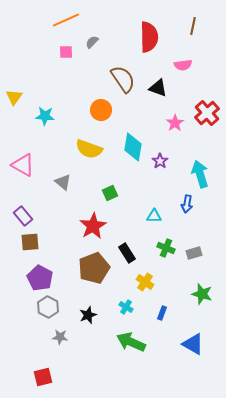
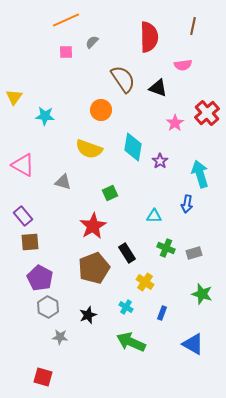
gray triangle: rotated 24 degrees counterclockwise
red square: rotated 30 degrees clockwise
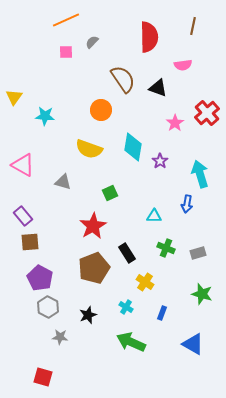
gray rectangle: moved 4 px right
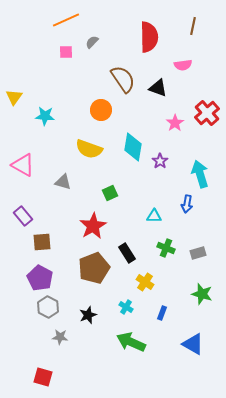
brown square: moved 12 px right
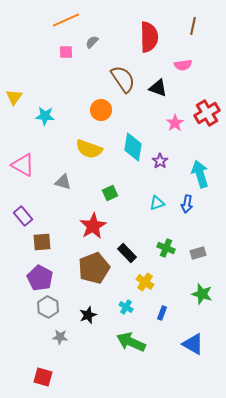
red cross: rotated 10 degrees clockwise
cyan triangle: moved 3 px right, 13 px up; rotated 21 degrees counterclockwise
black rectangle: rotated 12 degrees counterclockwise
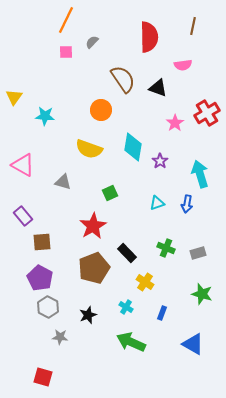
orange line: rotated 40 degrees counterclockwise
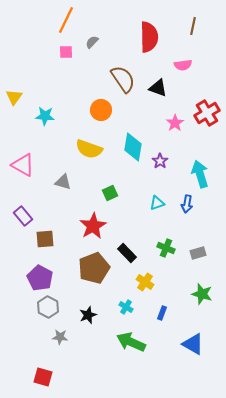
brown square: moved 3 px right, 3 px up
